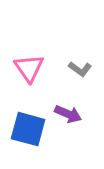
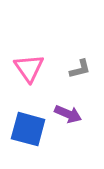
gray L-shape: rotated 50 degrees counterclockwise
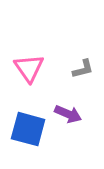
gray L-shape: moved 3 px right
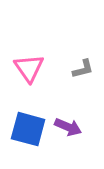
purple arrow: moved 13 px down
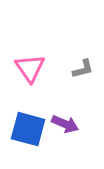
pink triangle: moved 1 px right
purple arrow: moved 3 px left, 3 px up
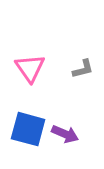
purple arrow: moved 10 px down
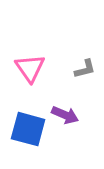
gray L-shape: moved 2 px right
purple arrow: moved 19 px up
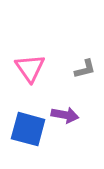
purple arrow: rotated 12 degrees counterclockwise
